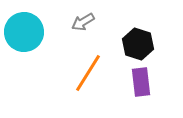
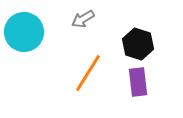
gray arrow: moved 3 px up
purple rectangle: moved 3 px left
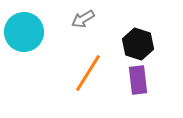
purple rectangle: moved 2 px up
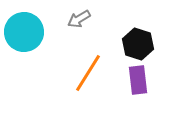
gray arrow: moved 4 px left
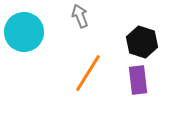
gray arrow: moved 1 px right, 3 px up; rotated 100 degrees clockwise
black hexagon: moved 4 px right, 2 px up
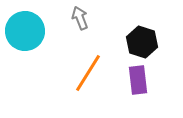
gray arrow: moved 2 px down
cyan circle: moved 1 px right, 1 px up
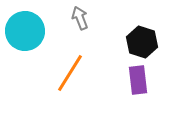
orange line: moved 18 px left
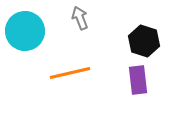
black hexagon: moved 2 px right, 1 px up
orange line: rotated 45 degrees clockwise
